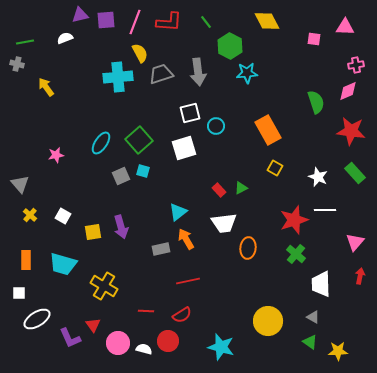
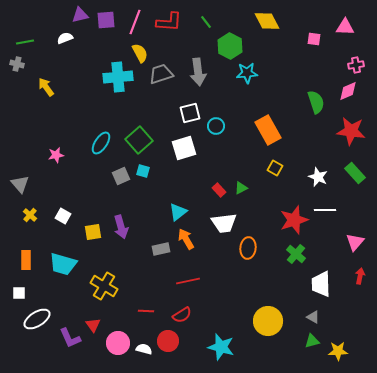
green triangle at (310, 342): moved 2 px right, 1 px up; rotated 49 degrees counterclockwise
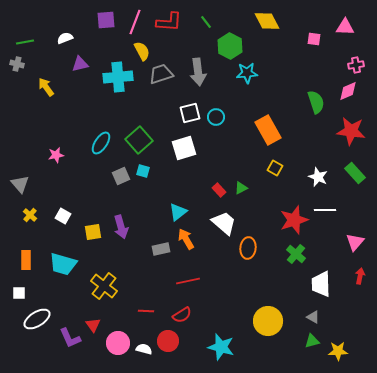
purple triangle at (80, 15): moved 49 px down
yellow semicircle at (140, 53): moved 2 px right, 2 px up
cyan circle at (216, 126): moved 9 px up
white trapezoid at (224, 223): rotated 132 degrees counterclockwise
yellow cross at (104, 286): rotated 8 degrees clockwise
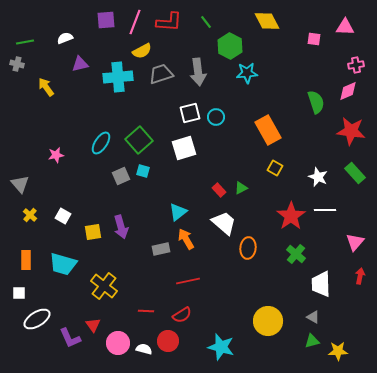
yellow semicircle at (142, 51): rotated 90 degrees clockwise
red star at (294, 220): moved 3 px left, 4 px up; rotated 16 degrees counterclockwise
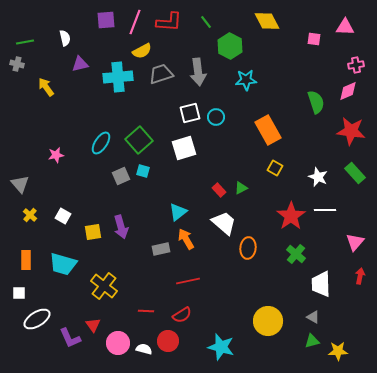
white semicircle at (65, 38): rotated 98 degrees clockwise
cyan star at (247, 73): moved 1 px left, 7 px down
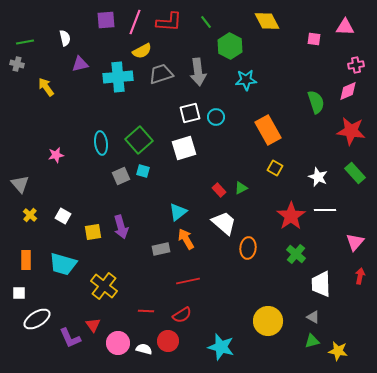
cyan ellipse at (101, 143): rotated 40 degrees counterclockwise
yellow star at (338, 351): rotated 12 degrees clockwise
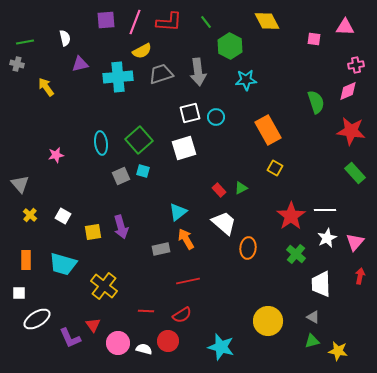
white star at (318, 177): moved 9 px right, 61 px down; rotated 24 degrees clockwise
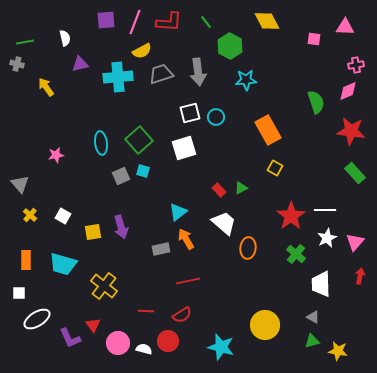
yellow circle at (268, 321): moved 3 px left, 4 px down
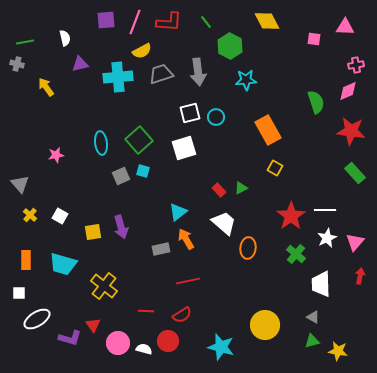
white square at (63, 216): moved 3 px left
purple L-shape at (70, 338): rotated 50 degrees counterclockwise
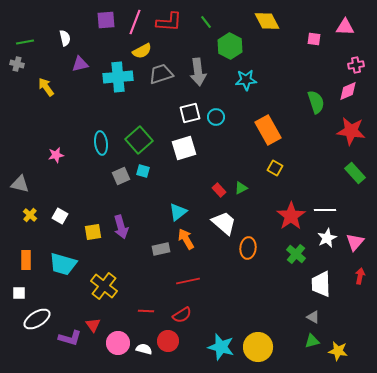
gray triangle at (20, 184): rotated 36 degrees counterclockwise
yellow circle at (265, 325): moved 7 px left, 22 px down
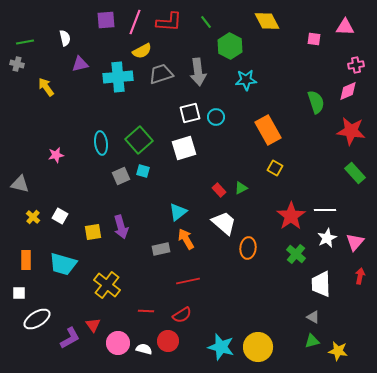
yellow cross at (30, 215): moved 3 px right, 2 px down
yellow cross at (104, 286): moved 3 px right, 1 px up
purple L-shape at (70, 338): rotated 45 degrees counterclockwise
